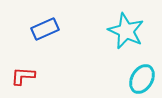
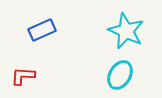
blue rectangle: moved 3 px left, 1 px down
cyan ellipse: moved 22 px left, 4 px up
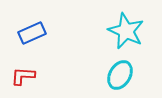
blue rectangle: moved 10 px left, 3 px down
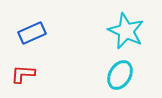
red L-shape: moved 2 px up
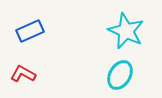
blue rectangle: moved 2 px left, 2 px up
red L-shape: rotated 25 degrees clockwise
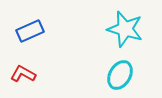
cyan star: moved 1 px left, 2 px up; rotated 9 degrees counterclockwise
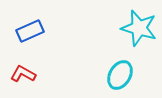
cyan star: moved 14 px right, 1 px up
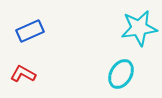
cyan star: rotated 24 degrees counterclockwise
cyan ellipse: moved 1 px right, 1 px up
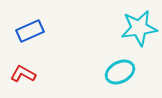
cyan ellipse: moved 1 px left, 2 px up; rotated 32 degrees clockwise
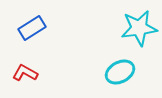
blue rectangle: moved 2 px right, 3 px up; rotated 8 degrees counterclockwise
red L-shape: moved 2 px right, 1 px up
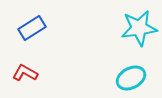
cyan ellipse: moved 11 px right, 6 px down
